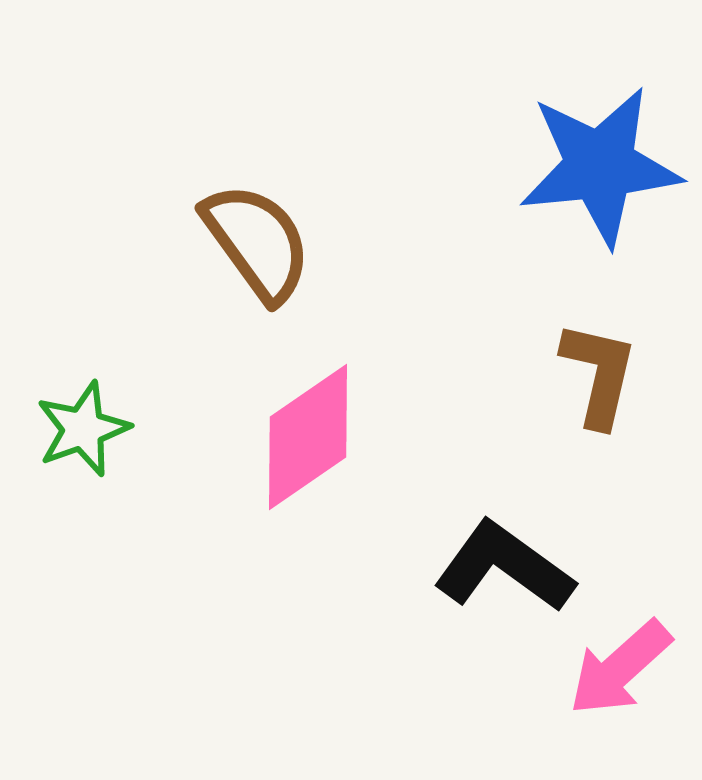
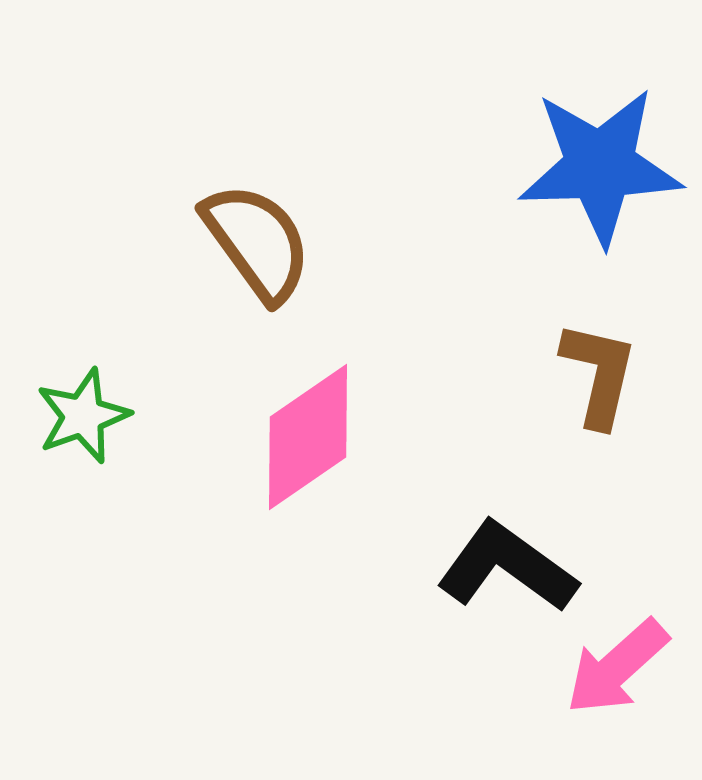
blue star: rotated 4 degrees clockwise
green star: moved 13 px up
black L-shape: moved 3 px right
pink arrow: moved 3 px left, 1 px up
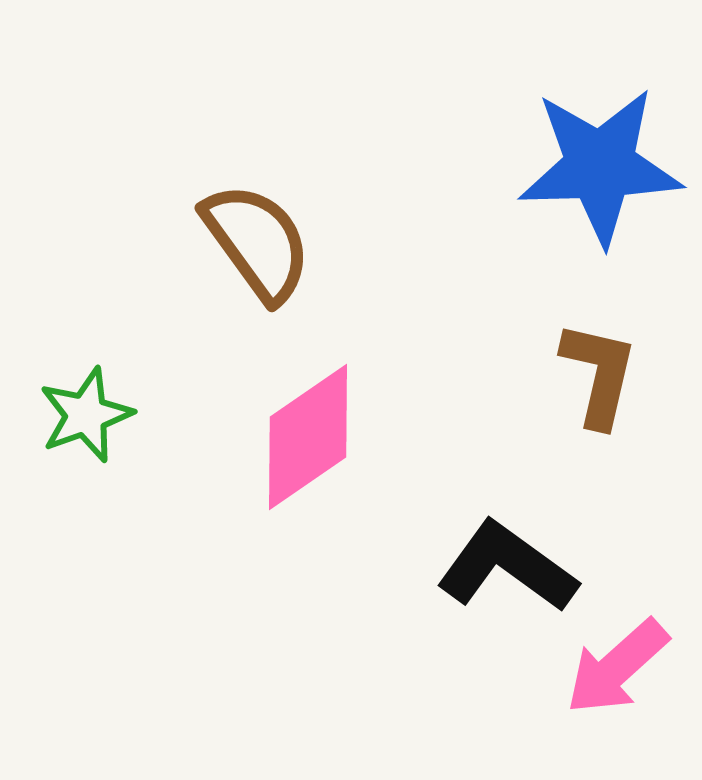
green star: moved 3 px right, 1 px up
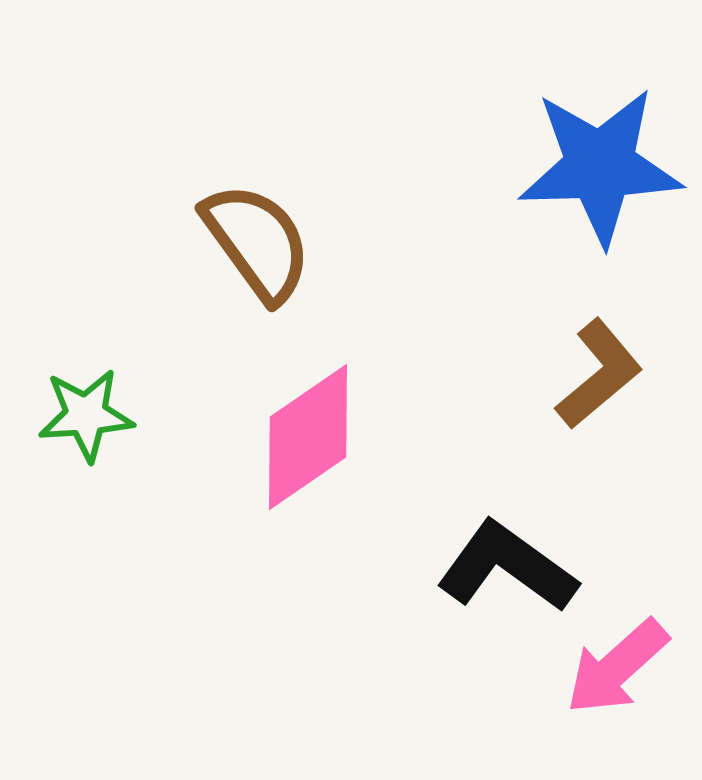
brown L-shape: rotated 37 degrees clockwise
green star: rotated 16 degrees clockwise
